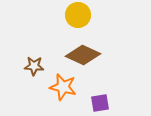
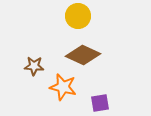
yellow circle: moved 1 px down
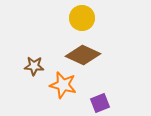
yellow circle: moved 4 px right, 2 px down
orange star: moved 2 px up
purple square: rotated 12 degrees counterclockwise
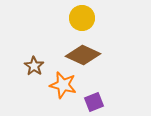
brown star: rotated 30 degrees clockwise
purple square: moved 6 px left, 1 px up
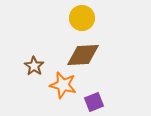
brown diamond: rotated 28 degrees counterclockwise
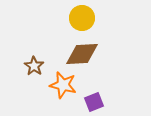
brown diamond: moved 1 px left, 1 px up
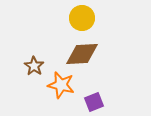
orange star: moved 2 px left
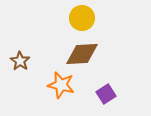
brown star: moved 14 px left, 5 px up
purple square: moved 12 px right, 8 px up; rotated 12 degrees counterclockwise
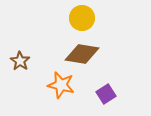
brown diamond: rotated 12 degrees clockwise
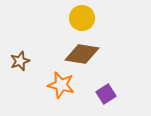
brown star: rotated 18 degrees clockwise
